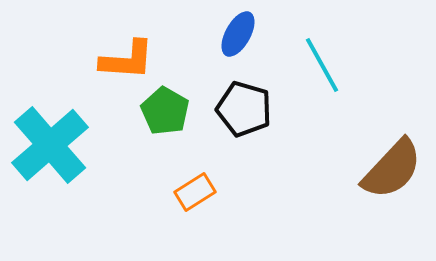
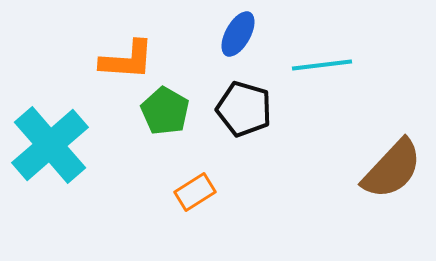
cyan line: rotated 68 degrees counterclockwise
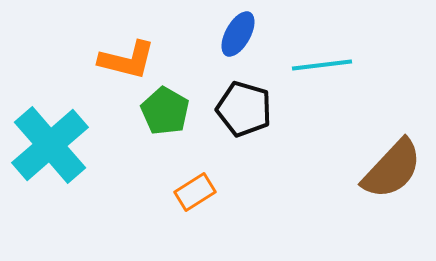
orange L-shape: rotated 10 degrees clockwise
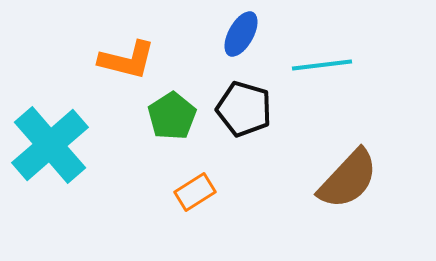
blue ellipse: moved 3 px right
green pentagon: moved 7 px right, 5 px down; rotated 9 degrees clockwise
brown semicircle: moved 44 px left, 10 px down
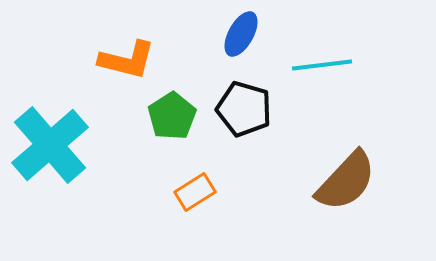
brown semicircle: moved 2 px left, 2 px down
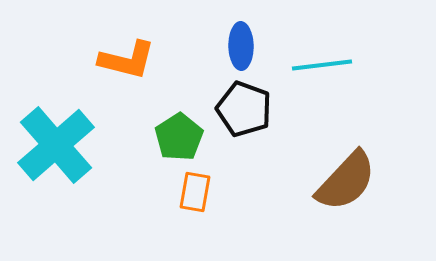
blue ellipse: moved 12 px down; rotated 30 degrees counterclockwise
black pentagon: rotated 4 degrees clockwise
green pentagon: moved 7 px right, 21 px down
cyan cross: moved 6 px right
orange rectangle: rotated 48 degrees counterclockwise
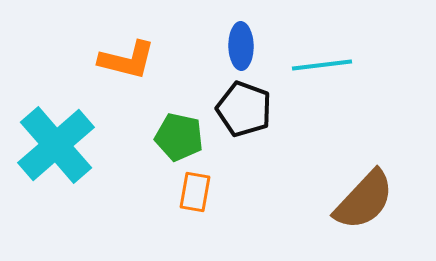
green pentagon: rotated 27 degrees counterclockwise
brown semicircle: moved 18 px right, 19 px down
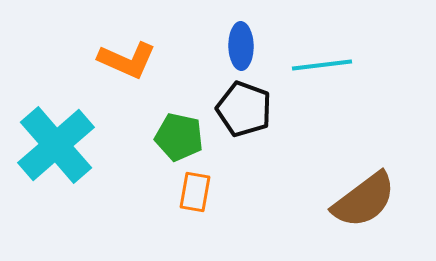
orange L-shape: rotated 10 degrees clockwise
brown semicircle: rotated 10 degrees clockwise
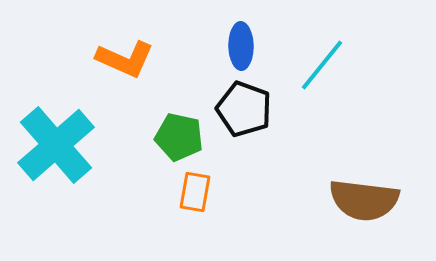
orange L-shape: moved 2 px left, 1 px up
cyan line: rotated 44 degrees counterclockwise
brown semicircle: rotated 44 degrees clockwise
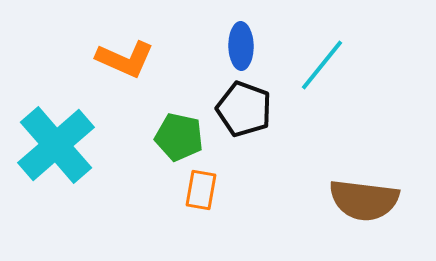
orange rectangle: moved 6 px right, 2 px up
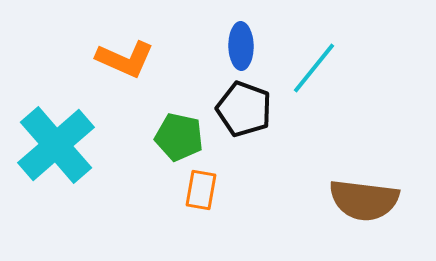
cyan line: moved 8 px left, 3 px down
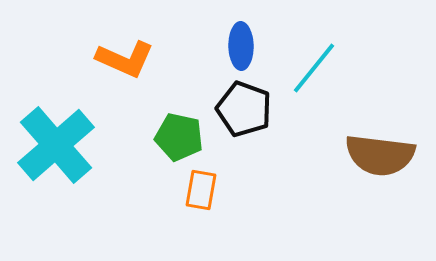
brown semicircle: moved 16 px right, 45 px up
